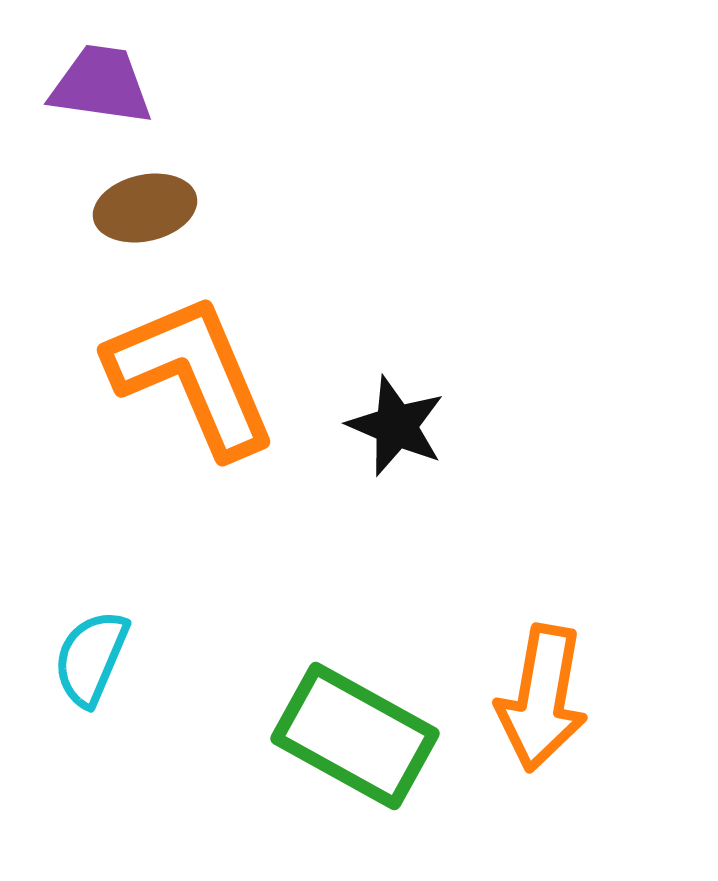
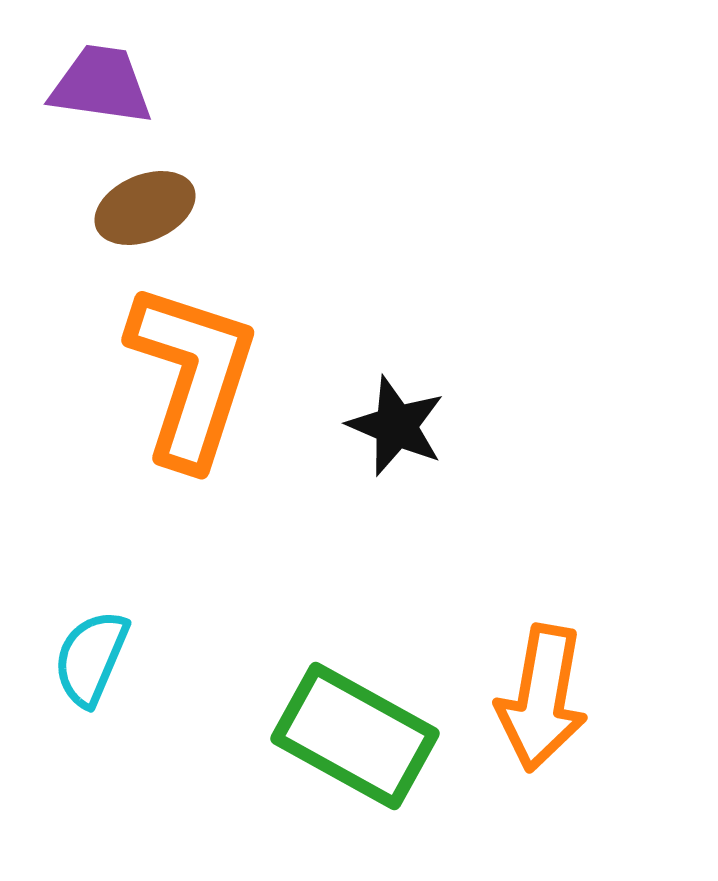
brown ellipse: rotated 10 degrees counterclockwise
orange L-shape: rotated 41 degrees clockwise
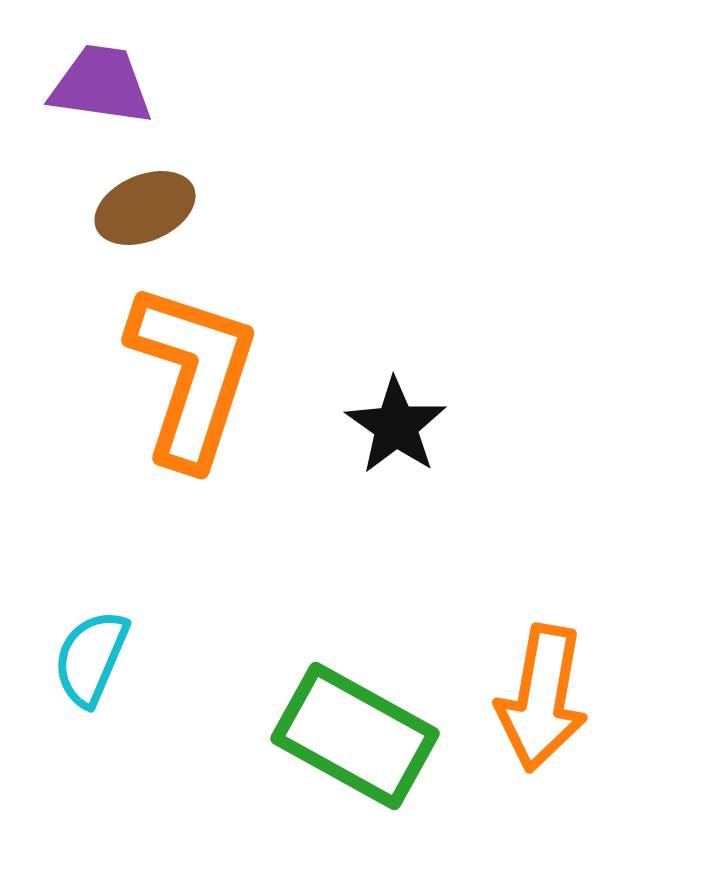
black star: rotated 12 degrees clockwise
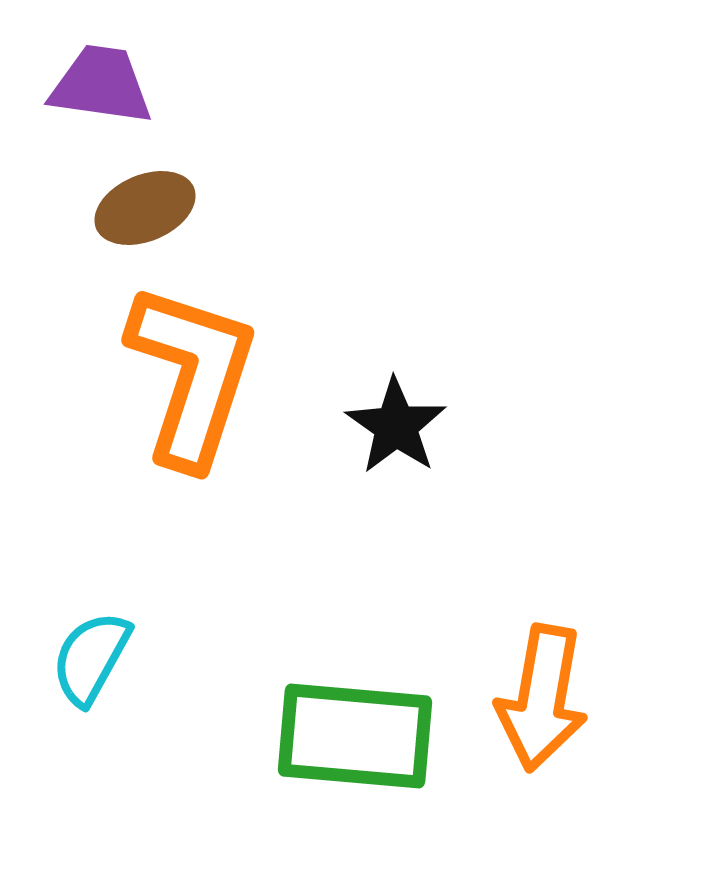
cyan semicircle: rotated 6 degrees clockwise
green rectangle: rotated 24 degrees counterclockwise
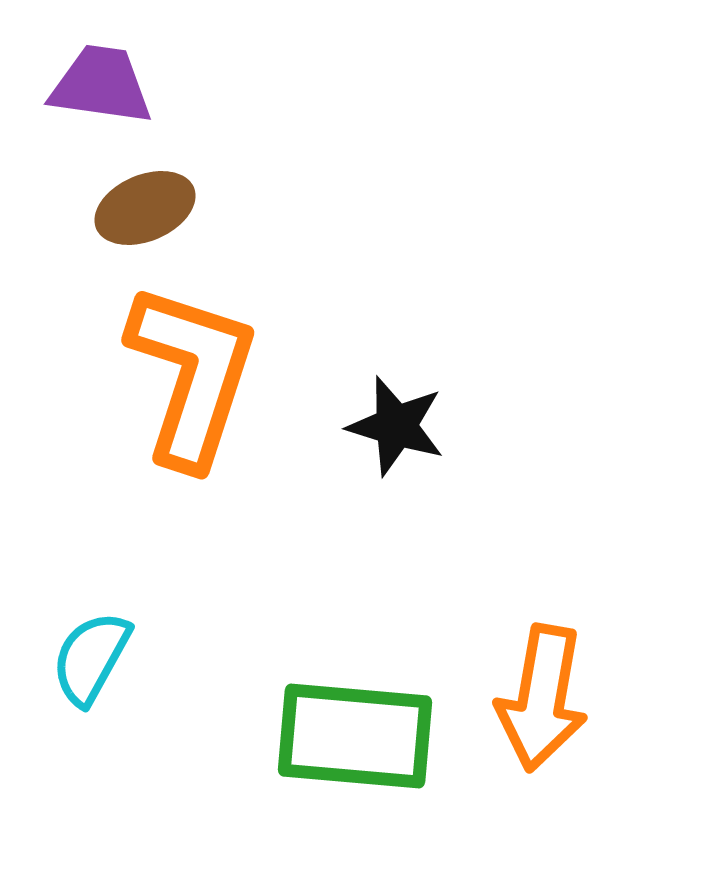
black star: rotated 18 degrees counterclockwise
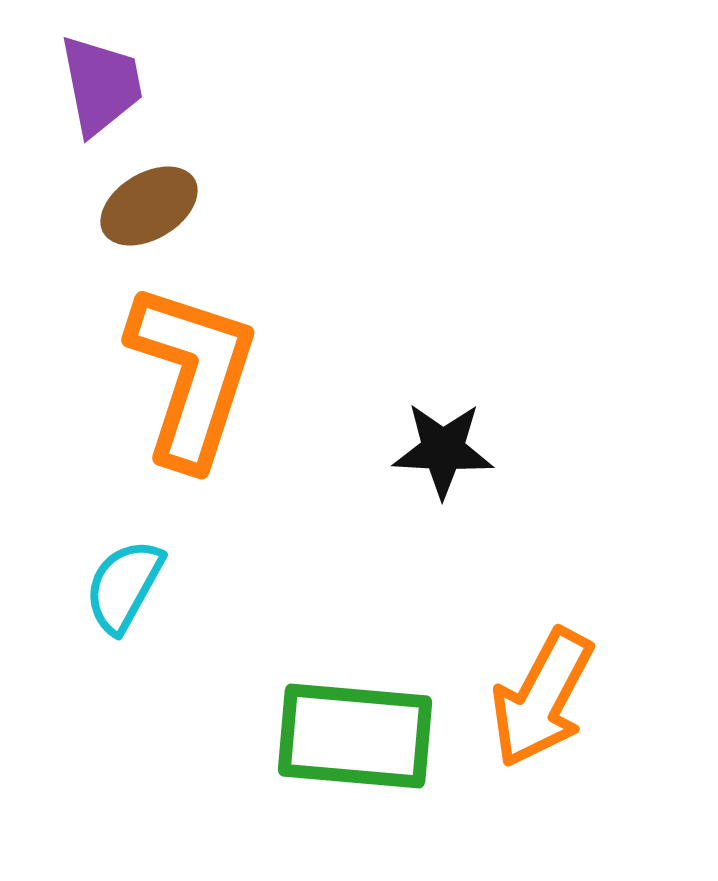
purple trapezoid: rotated 71 degrees clockwise
brown ellipse: moved 4 px right, 2 px up; rotated 8 degrees counterclockwise
black star: moved 47 px right, 24 px down; rotated 14 degrees counterclockwise
cyan semicircle: moved 33 px right, 72 px up
orange arrow: rotated 18 degrees clockwise
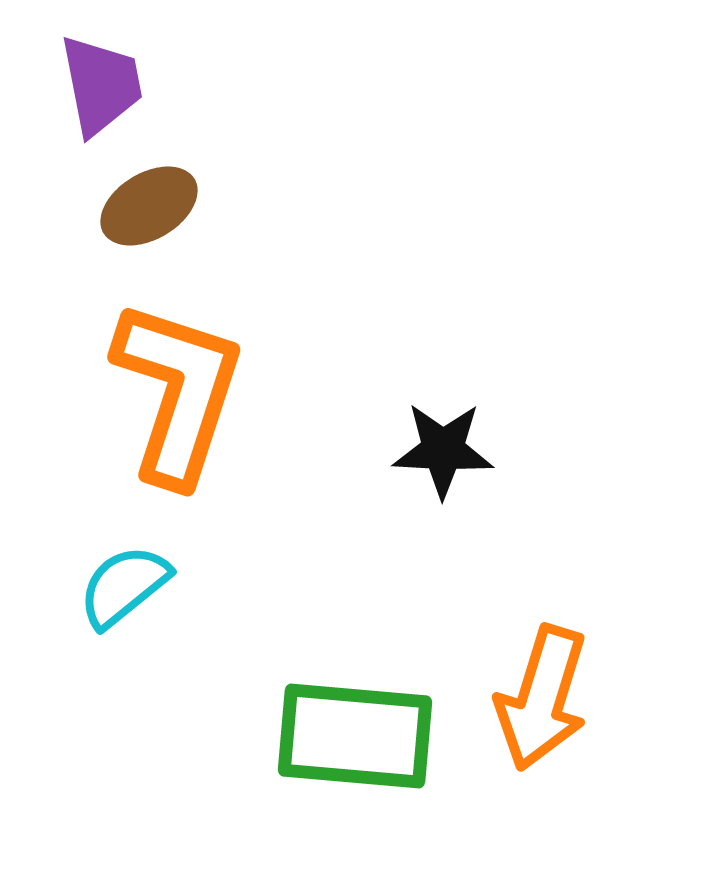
orange L-shape: moved 14 px left, 17 px down
cyan semicircle: rotated 22 degrees clockwise
orange arrow: rotated 11 degrees counterclockwise
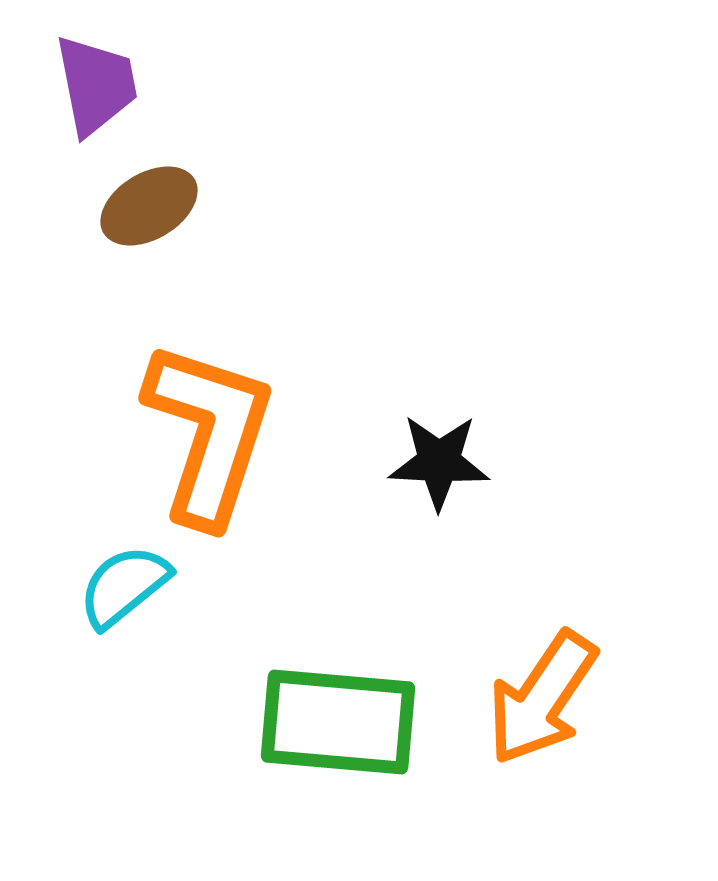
purple trapezoid: moved 5 px left
orange L-shape: moved 31 px right, 41 px down
black star: moved 4 px left, 12 px down
orange arrow: rotated 17 degrees clockwise
green rectangle: moved 17 px left, 14 px up
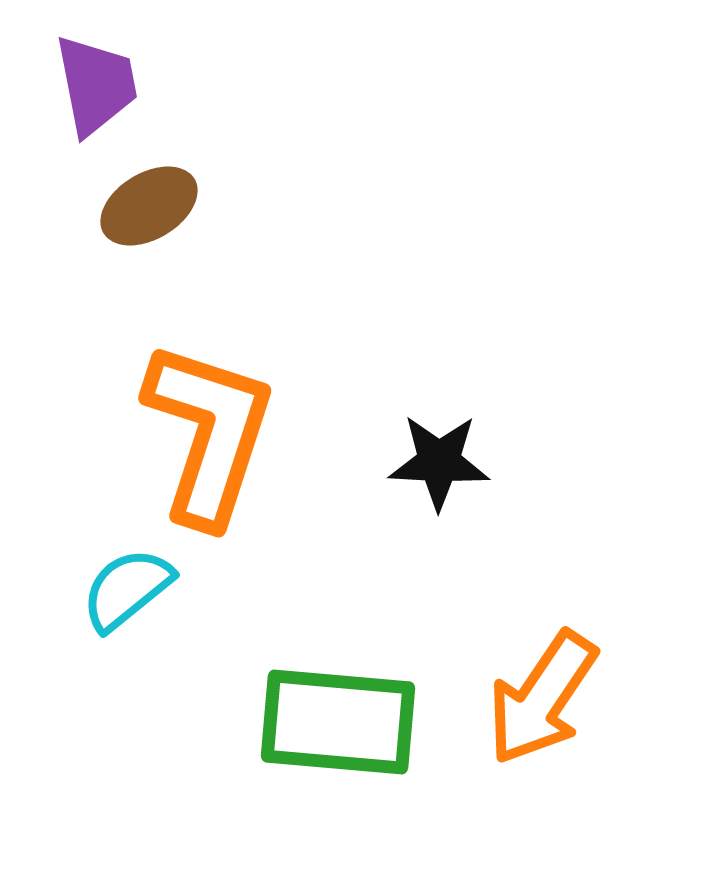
cyan semicircle: moved 3 px right, 3 px down
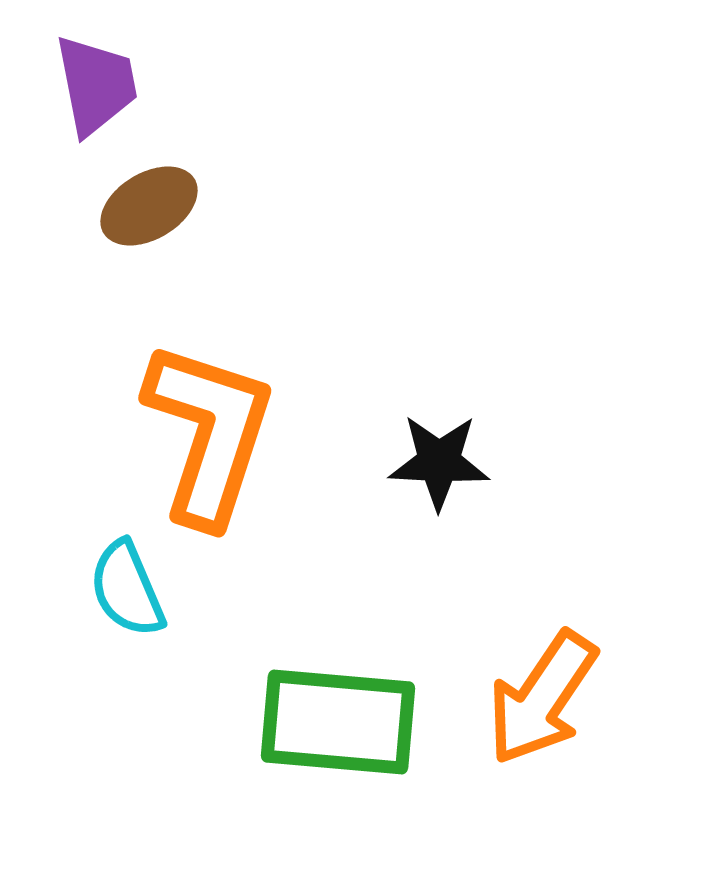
cyan semicircle: rotated 74 degrees counterclockwise
